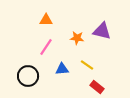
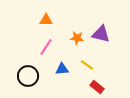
purple triangle: moved 1 px left, 3 px down
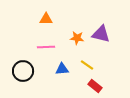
orange triangle: moved 1 px up
pink line: rotated 54 degrees clockwise
black circle: moved 5 px left, 5 px up
red rectangle: moved 2 px left, 1 px up
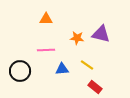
pink line: moved 3 px down
black circle: moved 3 px left
red rectangle: moved 1 px down
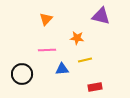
orange triangle: rotated 48 degrees counterclockwise
purple triangle: moved 18 px up
pink line: moved 1 px right
yellow line: moved 2 px left, 5 px up; rotated 48 degrees counterclockwise
black circle: moved 2 px right, 3 px down
red rectangle: rotated 48 degrees counterclockwise
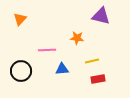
orange triangle: moved 26 px left
yellow line: moved 7 px right, 1 px down
black circle: moved 1 px left, 3 px up
red rectangle: moved 3 px right, 8 px up
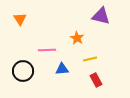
orange triangle: rotated 16 degrees counterclockwise
orange star: rotated 24 degrees clockwise
yellow line: moved 2 px left, 2 px up
black circle: moved 2 px right
red rectangle: moved 2 px left, 1 px down; rotated 72 degrees clockwise
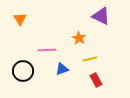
purple triangle: rotated 12 degrees clockwise
orange star: moved 2 px right
blue triangle: rotated 16 degrees counterclockwise
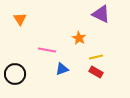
purple triangle: moved 2 px up
pink line: rotated 12 degrees clockwise
yellow line: moved 6 px right, 2 px up
black circle: moved 8 px left, 3 px down
red rectangle: moved 8 px up; rotated 32 degrees counterclockwise
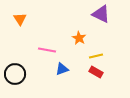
yellow line: moved 1 px up
